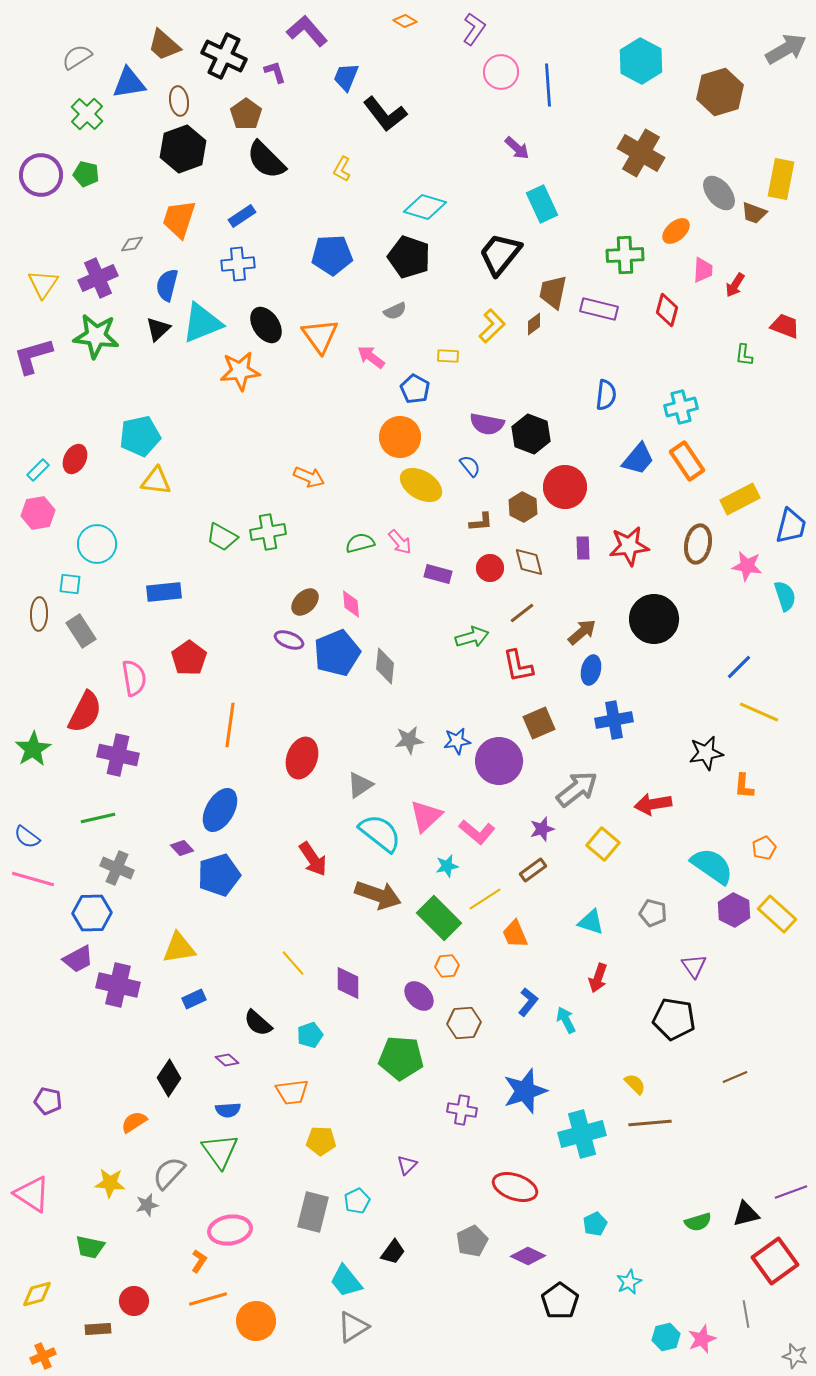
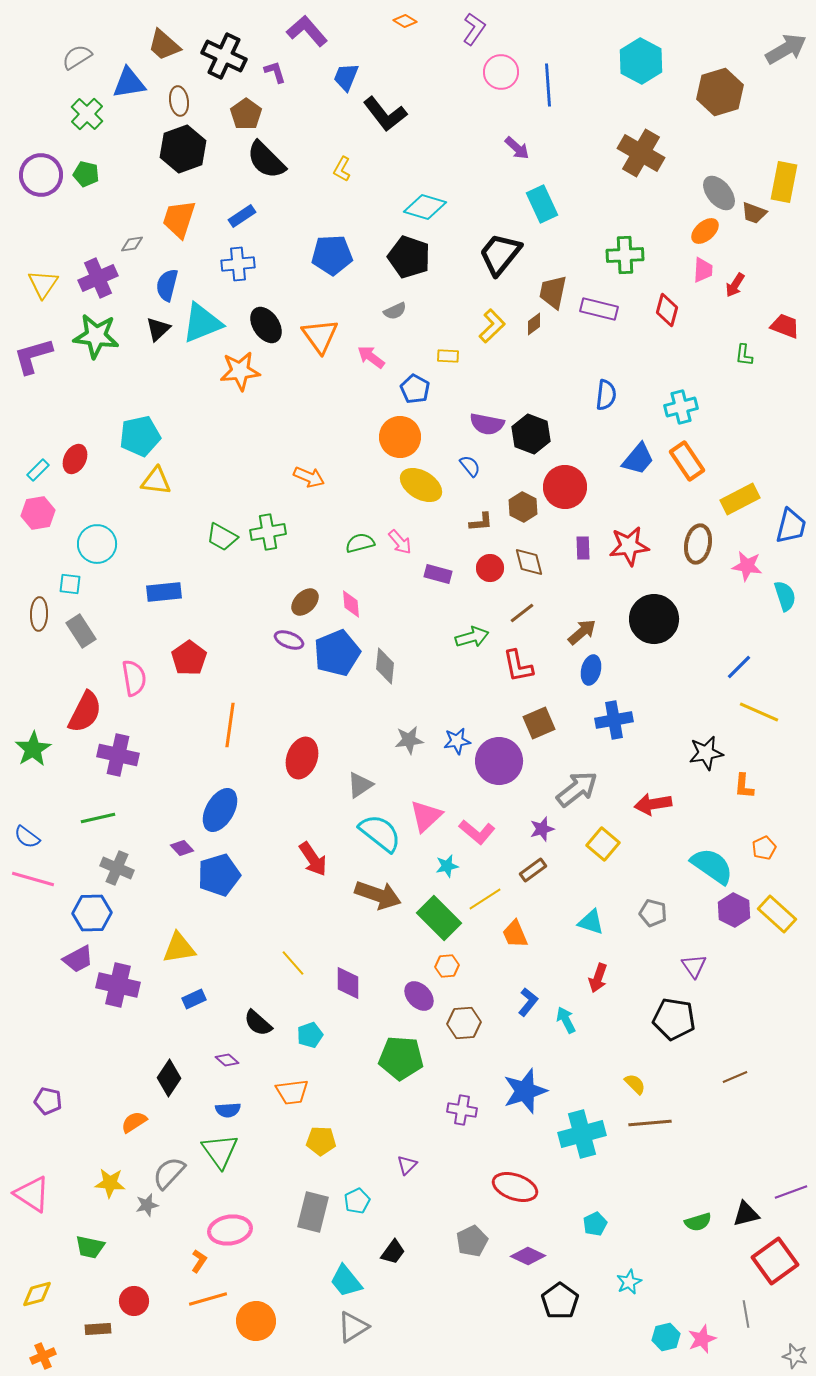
yellow rectangle at (781, 179): moved 3 px right, 3 px down
orange ellipse at (676, 231): moved 29 px right
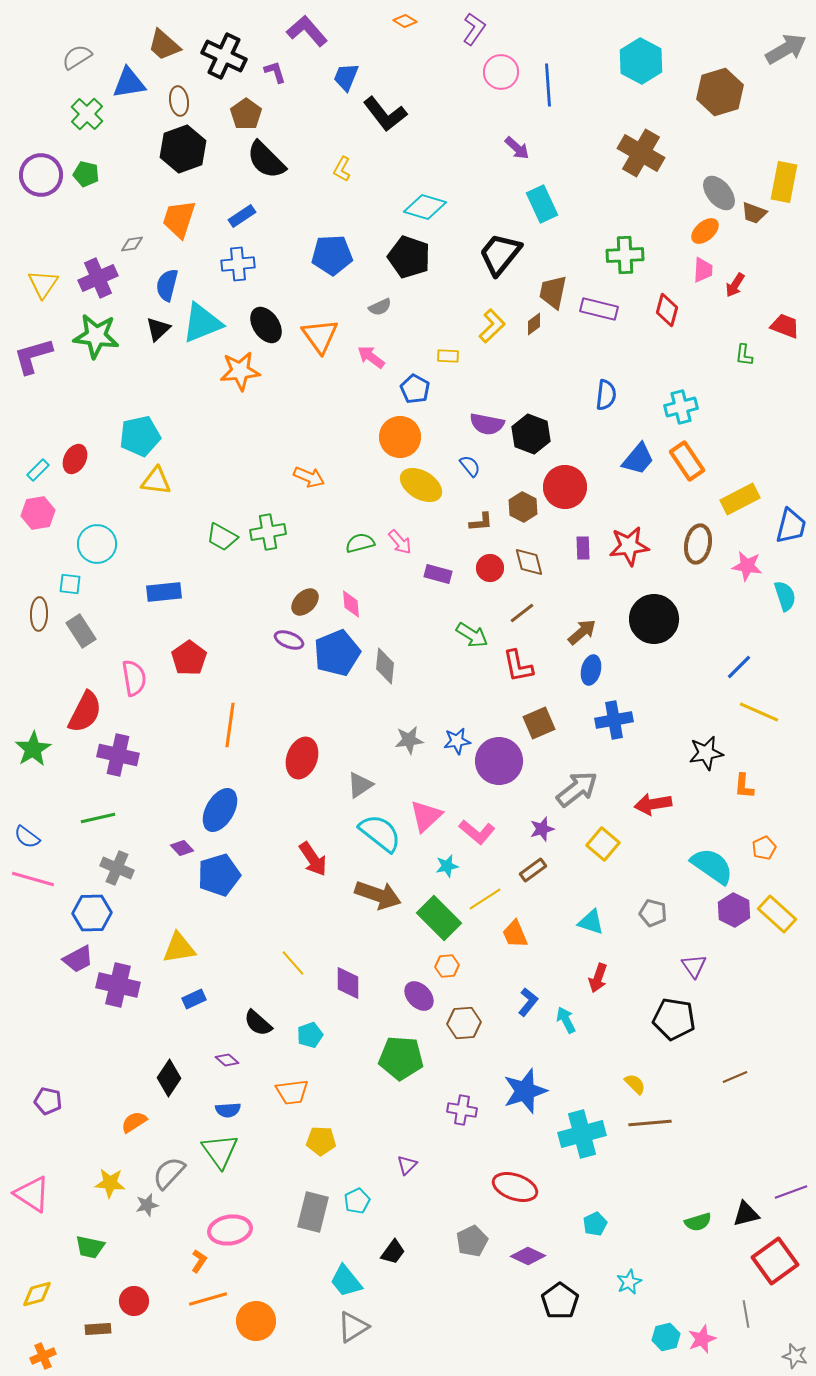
gray semicircle at (395, 311): moved 15 px left, 4 px up
green arrow at (472, 637): moved 2 px up; rotated 48 degrees clockwise
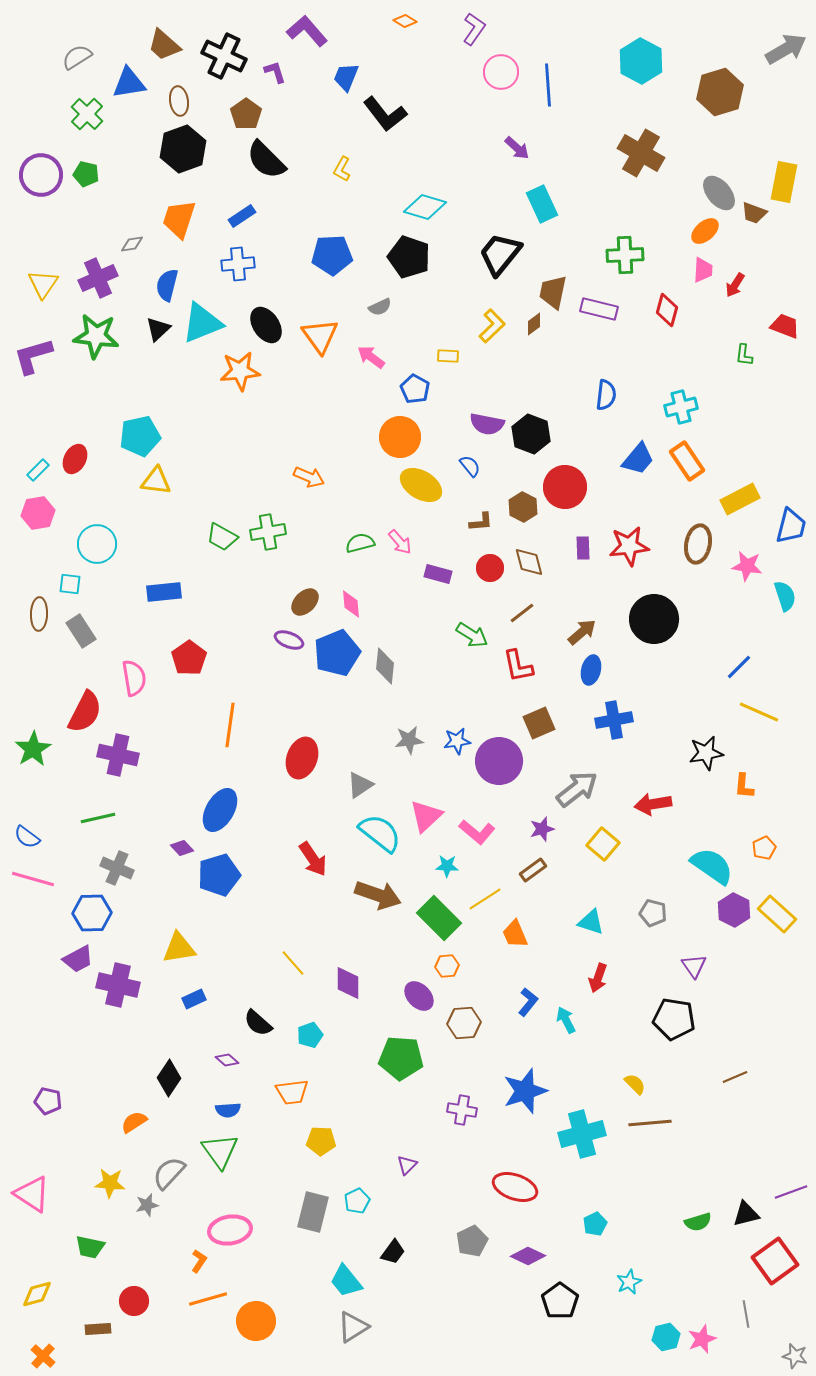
cyan star at (447, 866): rotated 15 degrees clockwise
orange cross at (43, 1356): rotated 25 degrees counterclockwise
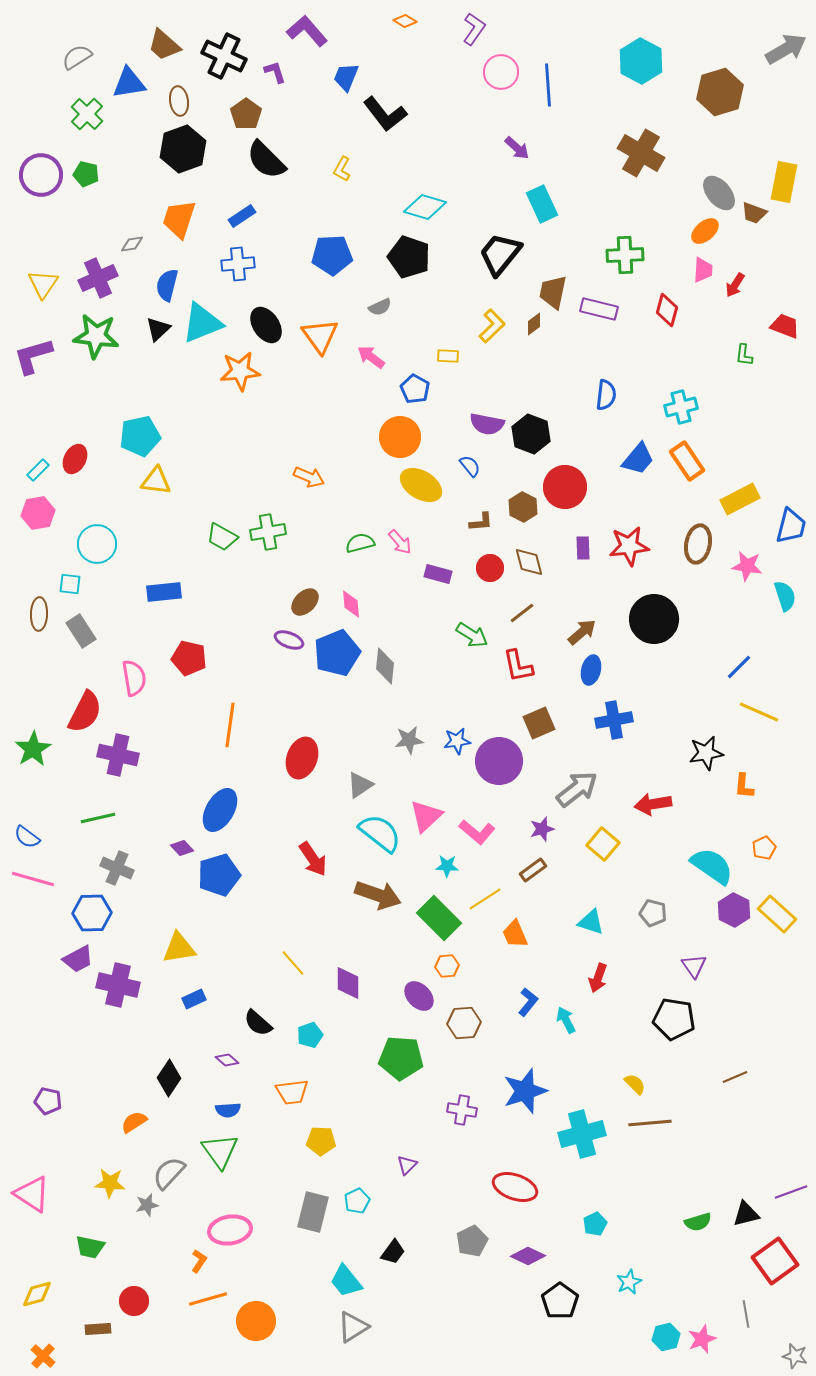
red pentagon at (189, 658): rotated 24 degrees counterclockwise
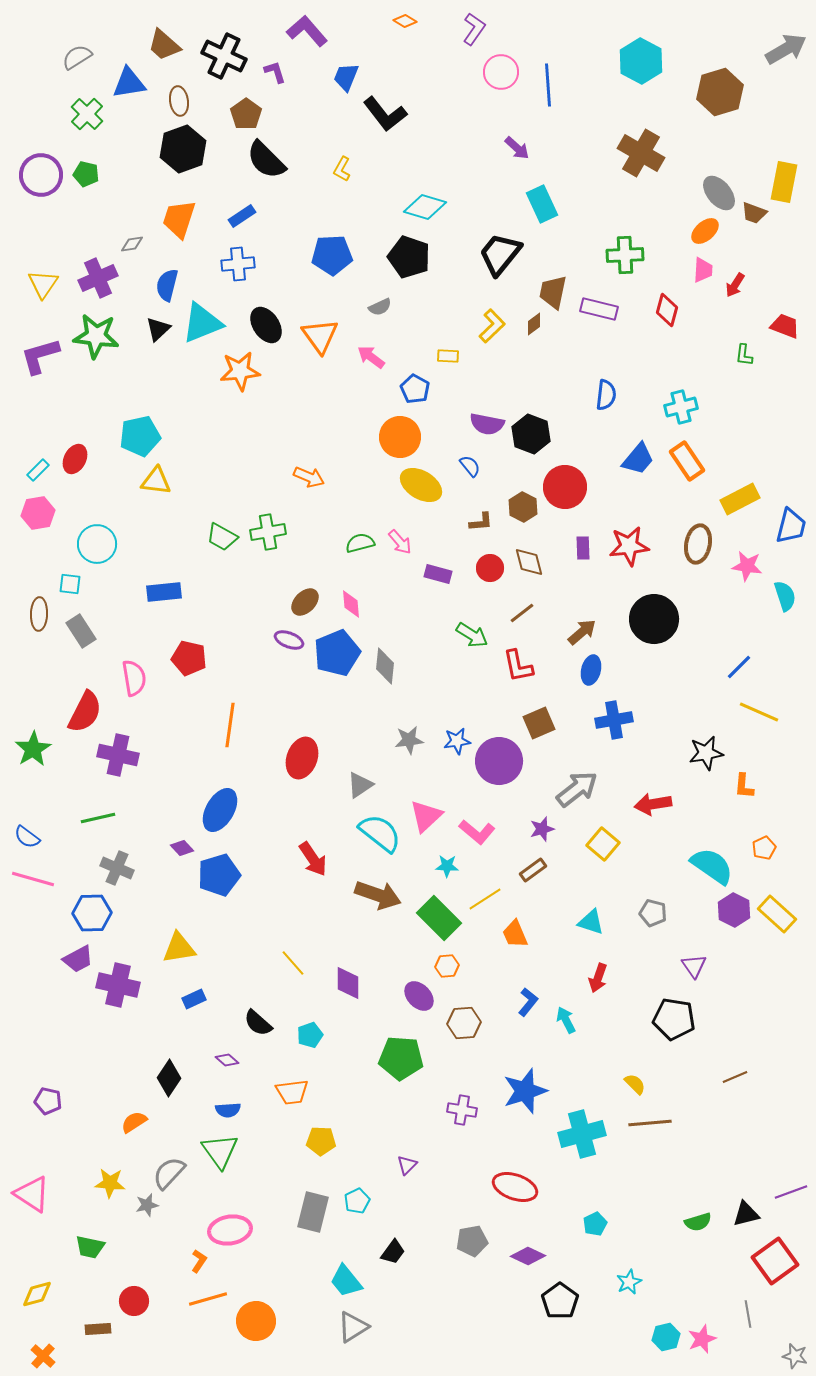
purple L-shape at (33, 356): moved 7 px right
gray pentagon at (472, 1241): rotated 16 degrees clockwise
gray line at (746, 1314): moved 2 px right
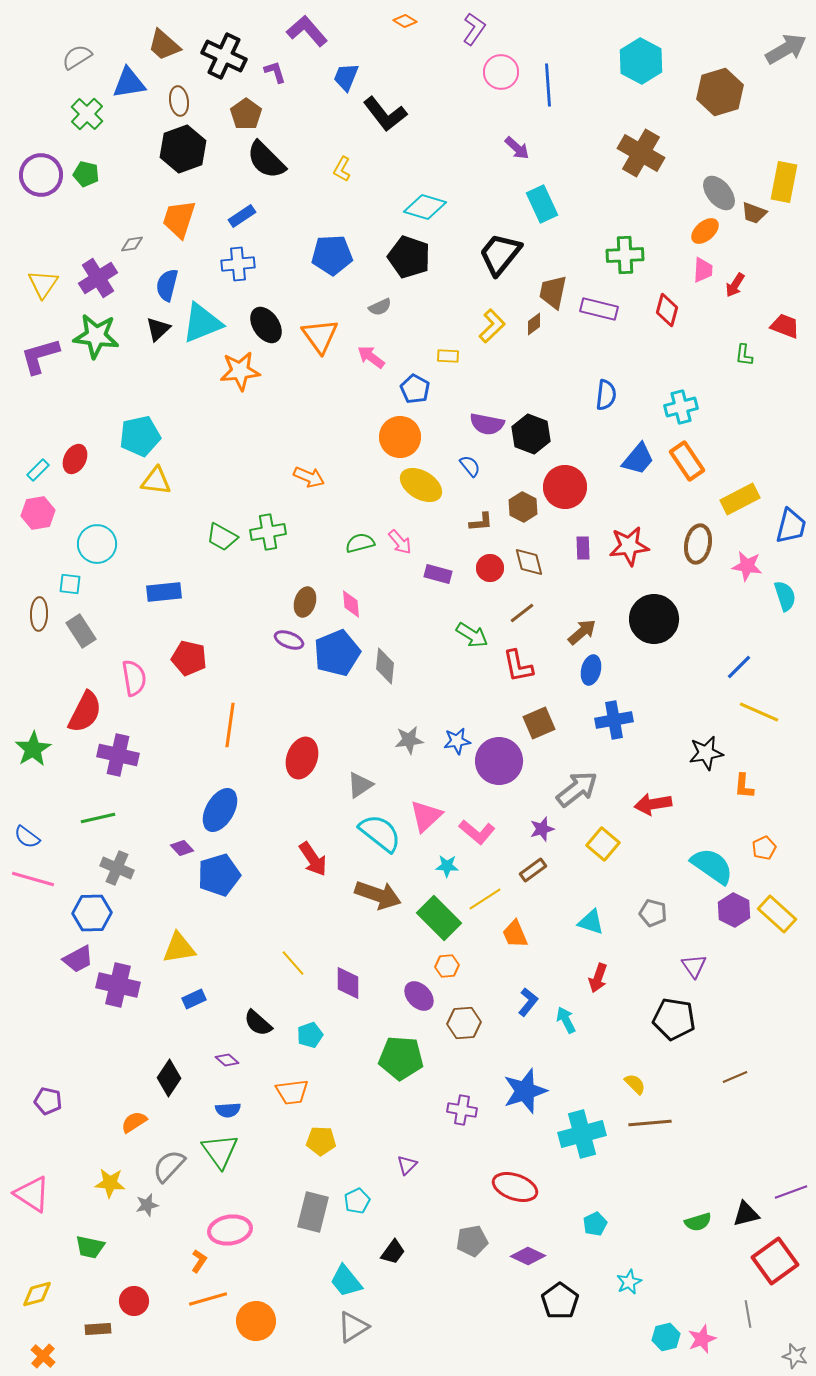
purple cross at (98, 278): rotated 9 degrees counterclockwise
brown ellipse at (305, 602): rotated 28 degrees counterclockwise
gray semicircle at (169, 1173): moved 7 px up
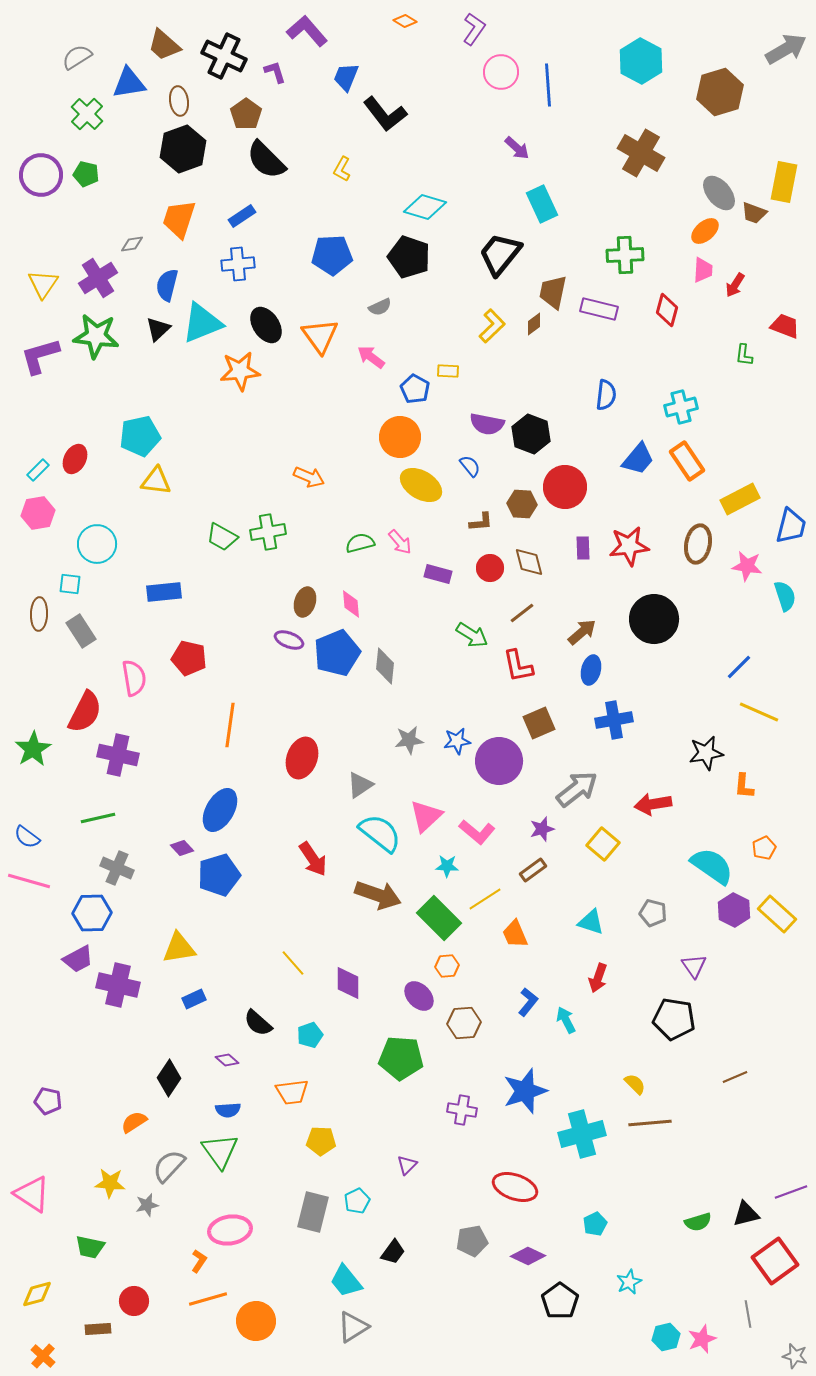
yellow rectangle at (448, 356): moved 15 px down
brown hexagon at (523, 507): moved 1 px left, 3 px up; rotated 24 degrees counterclockwise
pink line at (33, 879): moved 4 px left, 2 px down
